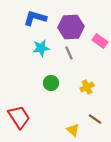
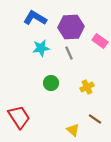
blue L-shape: rotated 15 degrees clockwise
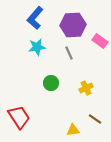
blue L-shape: rotated 80 degrees counterclockwise
purple hexagon: moved 2 px right, 2 px up
cyan star: moved 4 px left, 1 px up
yellow cross: moved 1 px left, 1 px down
yellow triangle: rotated 48 degrees counterclockwise
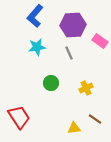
blue L-shape: moved 2 px up
yellow triangle: moved 1 px right, 2 px up
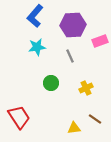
pink rectangle: rotated 56 degrees counterclockwise
gray line: moved 1 px right, 3 px down
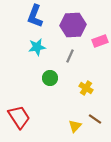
blue L-shape: rotated 20 degrees counterclockwise
gray line: rotated 48 degrees clockwise
green circle: moved 1 px left, 5 px up
yellow cross: rotated 32 degrees counterclockwise
yellow triangle: moved 1 px right, 2 px up; rotated 40 degrees counterclockwise
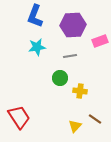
gray line: rotated 56 degrees clockwise
green circle: moved 10 px right
yellow cross: moved 6 px left, 3 px down; rotated 24 degrees counterclockwise
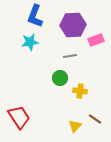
pink rectangle: moved 4 px left, 1 px up
cyan star: moved 7 px left, 5 px up
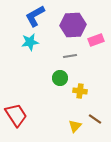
blue L-shape: rotated 40 degrees clockwise
red trapezoid: moved 3 px left, 2 px up
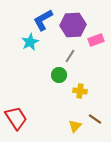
blue L-shape: moved 8 px right, 4 px down
cyan star: rotated 18 degrees counterclockwise
gray line: rotated 48 degrees counterclockwise
green circle: moved 1 px left, 3 px up
red trapezoid: moved 3 px down
